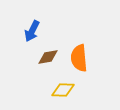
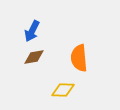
brown diamond: moved 14 px left
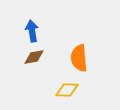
blue arrow: rotated 145 degrees clockwise
yellow diamond: moved 4 px right
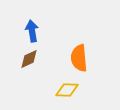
brown diamond: moved 5 px left, 2 px down; rotated 15 degrees counterclockwise
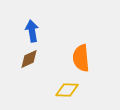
orange semicircle: moved 2 px right
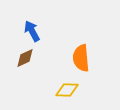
blue arrow: rotated 20 degrees counterclockwise
brown diamond: moved 4 px left, 1 px up
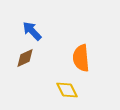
blue arrow: rotated 15 degrees counterclockwise
yellow diamond: rotated 60 degrees clockwise
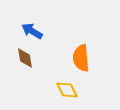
blue arrow: rotated 15 degrees counterclockwise
brown diamond: rotated 75 degrees counterclockwise
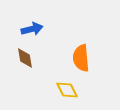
blue arrow: moved 2 px up; rotated 135 degrees clockwise
